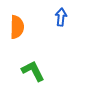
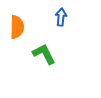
green L-shape: moved 11 px right, 17 px up
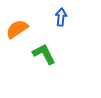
orange semicircle: moved 2 px down; rotated 125 degrees counterclockwise
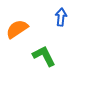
green L-shape: moved 2 px down
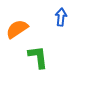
green L-shape: moved 6 px left, 1 px down; rotated 20 degrees clockwise
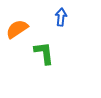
green L-shape: moved 6 px right, 4 px up
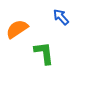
blue arrow: rotated 48 degrees counterclockwise
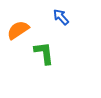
orange semicircle: moved 1 px right, 1 px down
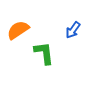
blue arrow: moved 12 px right, 13 px down; rotated 102 degrees counterclockwise
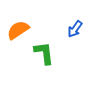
blue arrow: moved 2 px right, 1 px up
